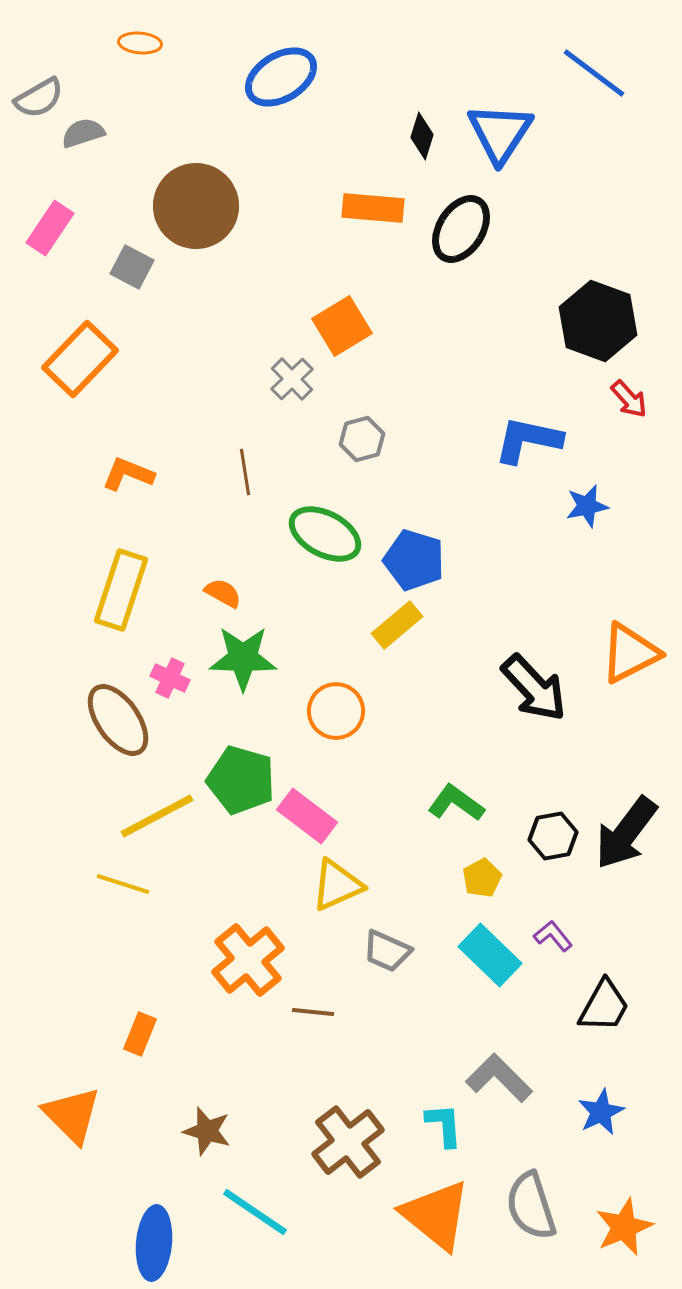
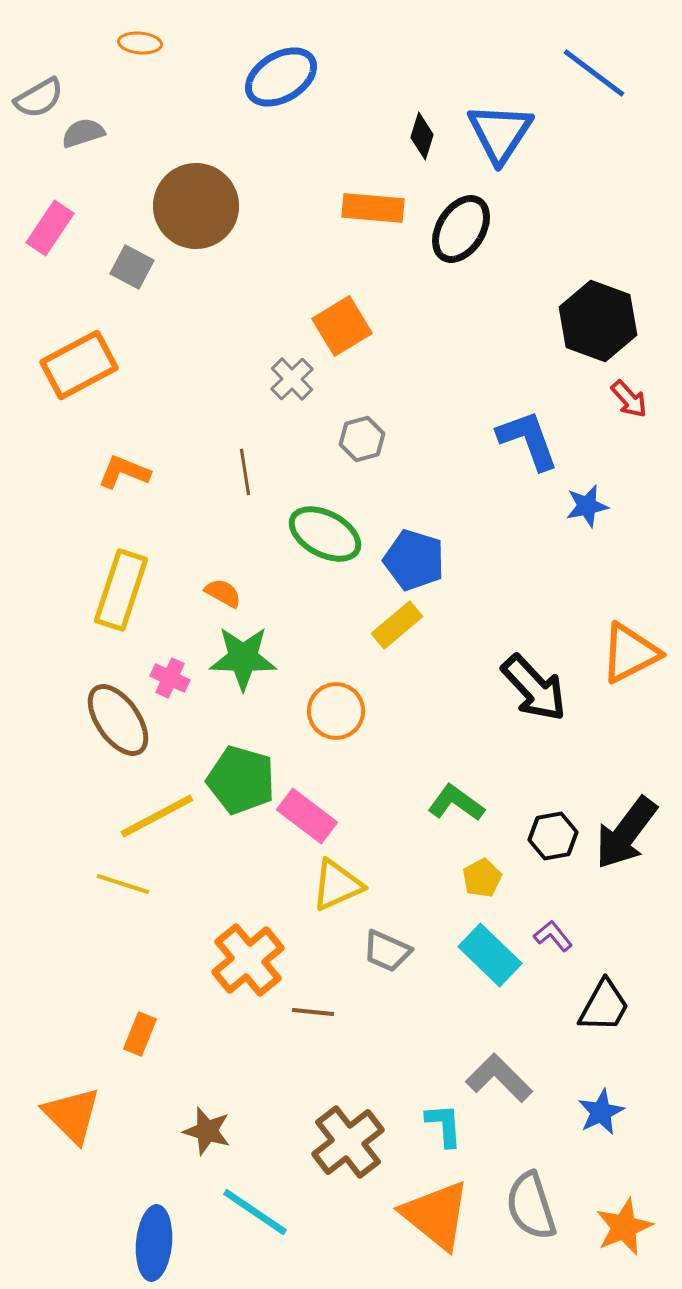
orange rectangle at (80, 359): moved 1 px left, 6 px down; rotated 18 degrees clockwise
blue L-shape at (528, 440): rotated 58 degrees clockwise
orange L-shape at (128, 474): moved 4 px left, 2 px up
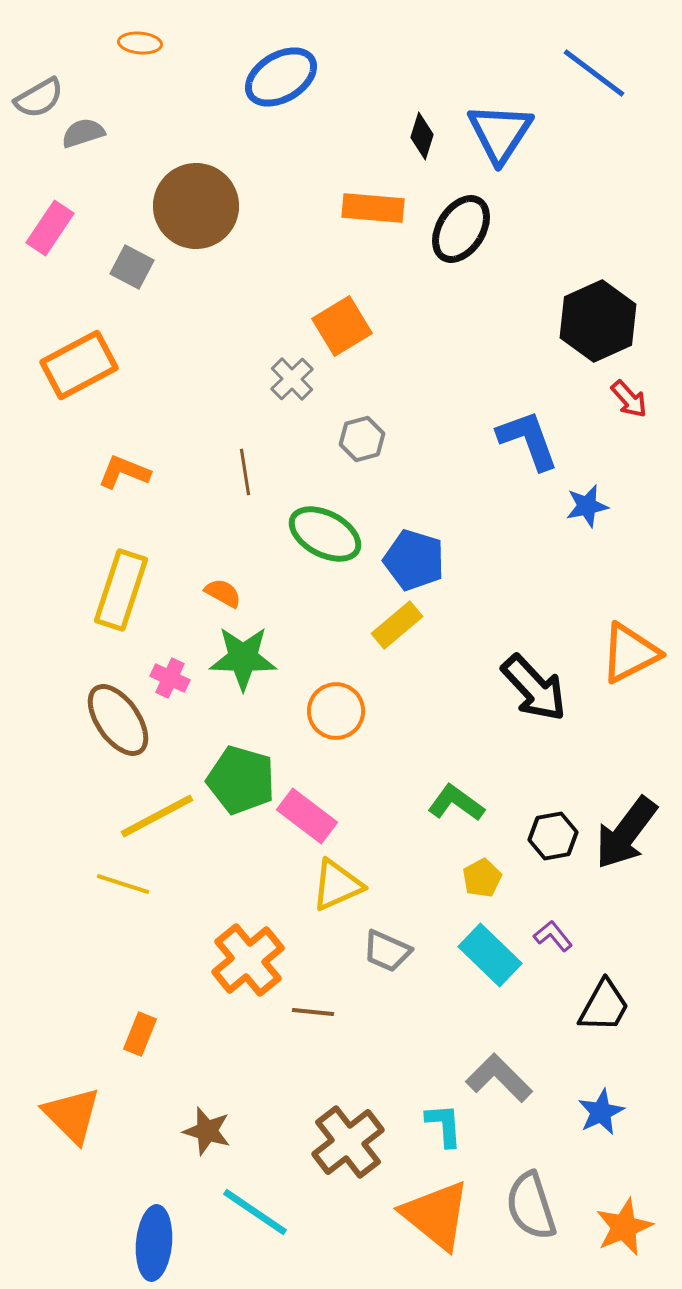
black hexagon at (598, 321): rotated 16 degrees clockwise
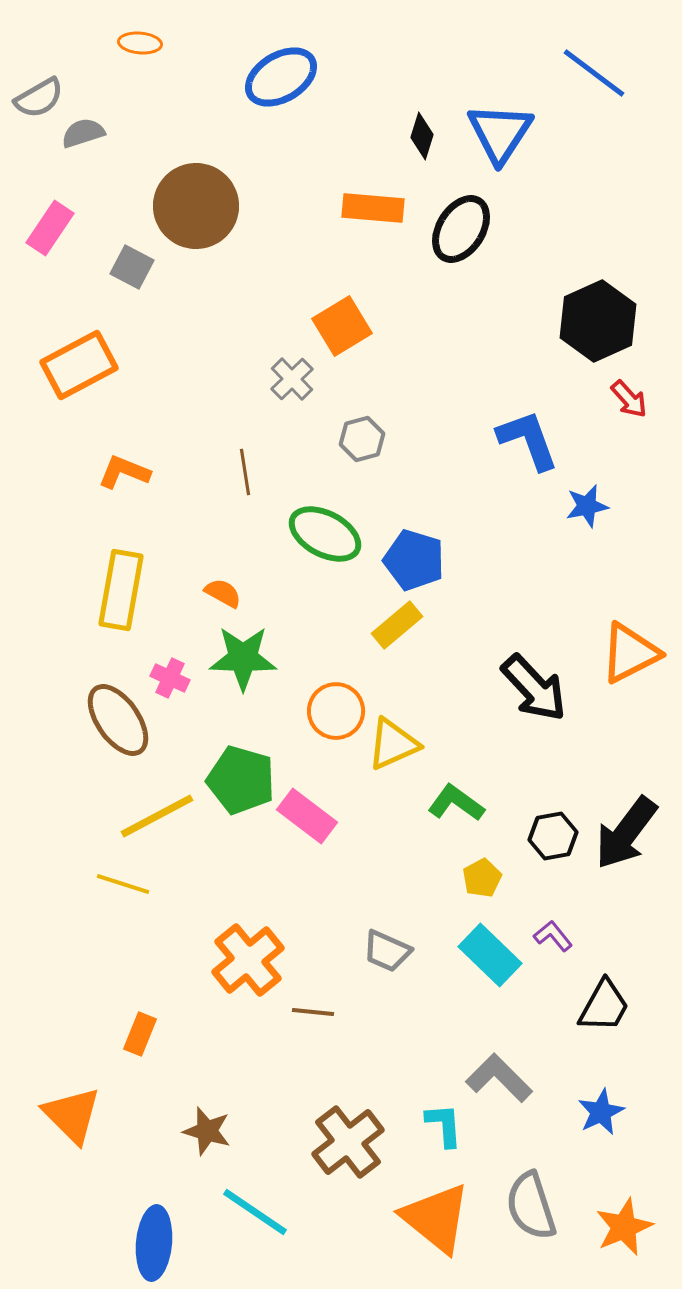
yellow rectangle at (121, 590): rotated 8 degrees counterclockwise
yellow triangle at (337, 885): moved 56 px right, 141 px up
orange triangle at (436, 1215): moved 3 px down
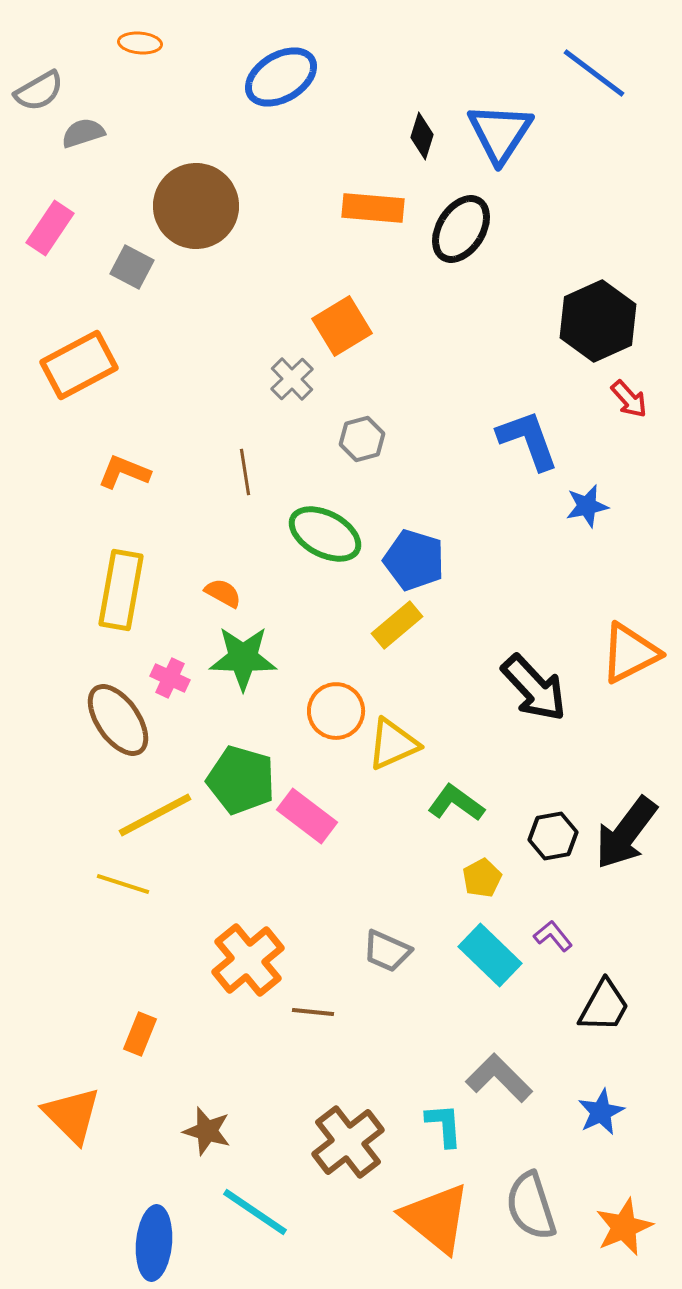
gray semicircle at (39, 98): moved 7 px up
yellow line at (157, 816): moved 2 px left, 1 px up
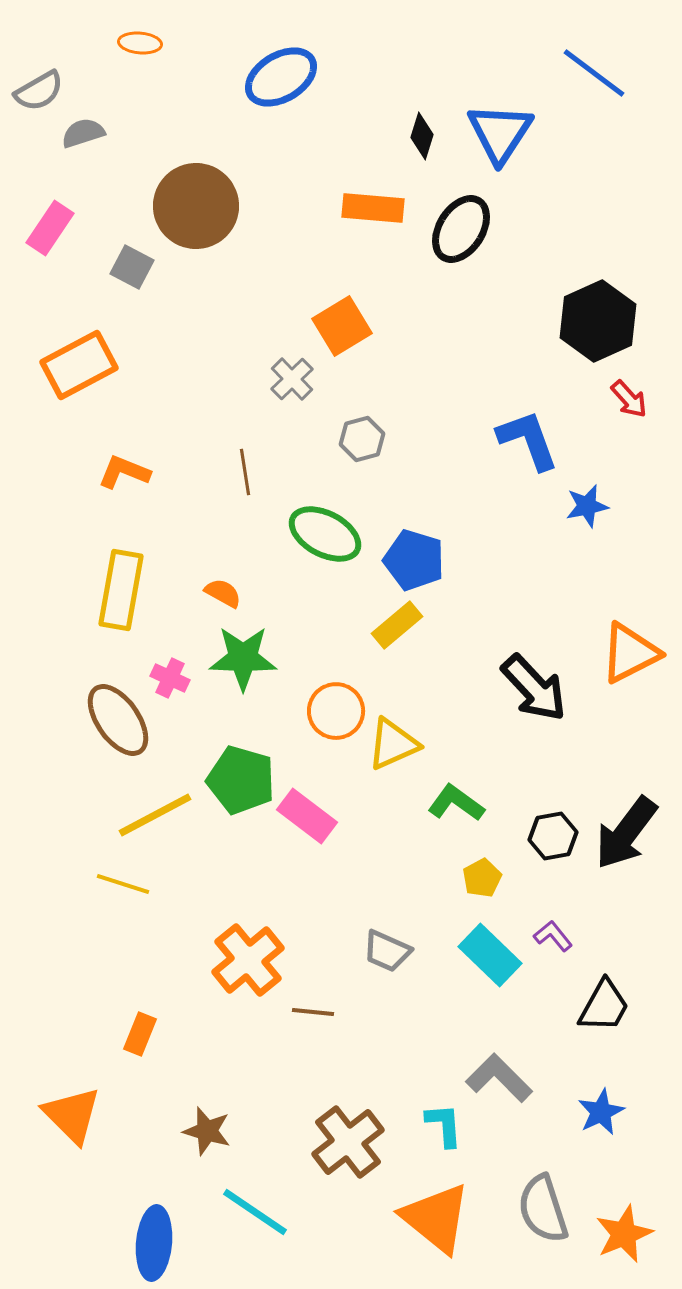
gray semicircle at (531, 1206): moved 12 px right, 3 px down
orange star at (624, 1227): moved 7 px down
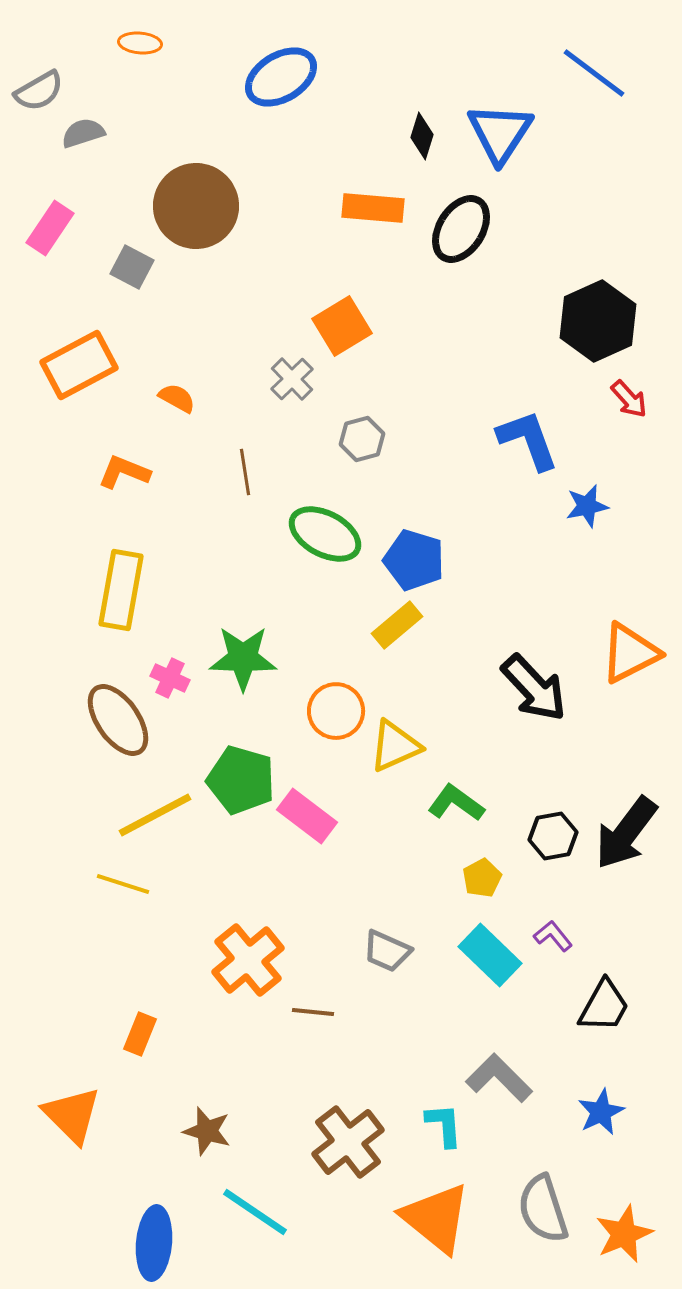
orange semicircle at (223, 593): moved 46 px left, 195 px up
yellow triangle at (393, 744): moved 2 px right, 2 px down
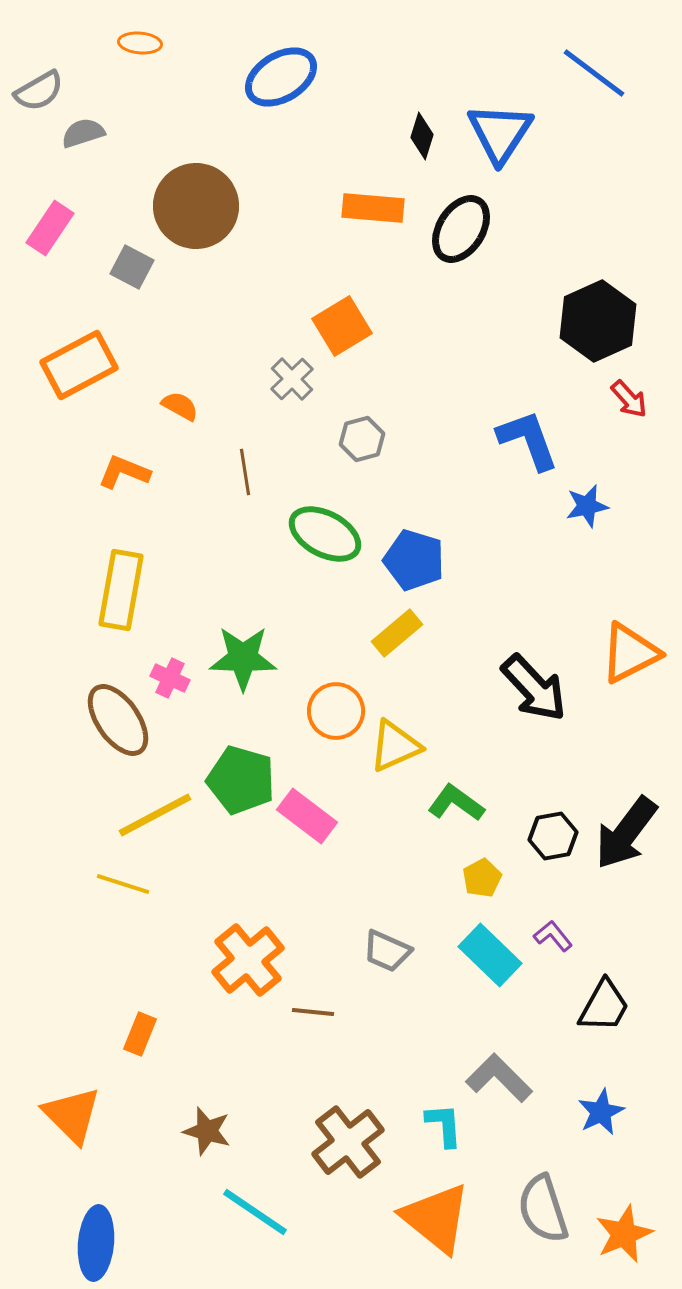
orange semicircle at (177, 398): moved 3 px right, 8 px down
yellow rectangle at (397, 625): moved 8 px down
blue ellipse at (154, 1243): moved 58 px left
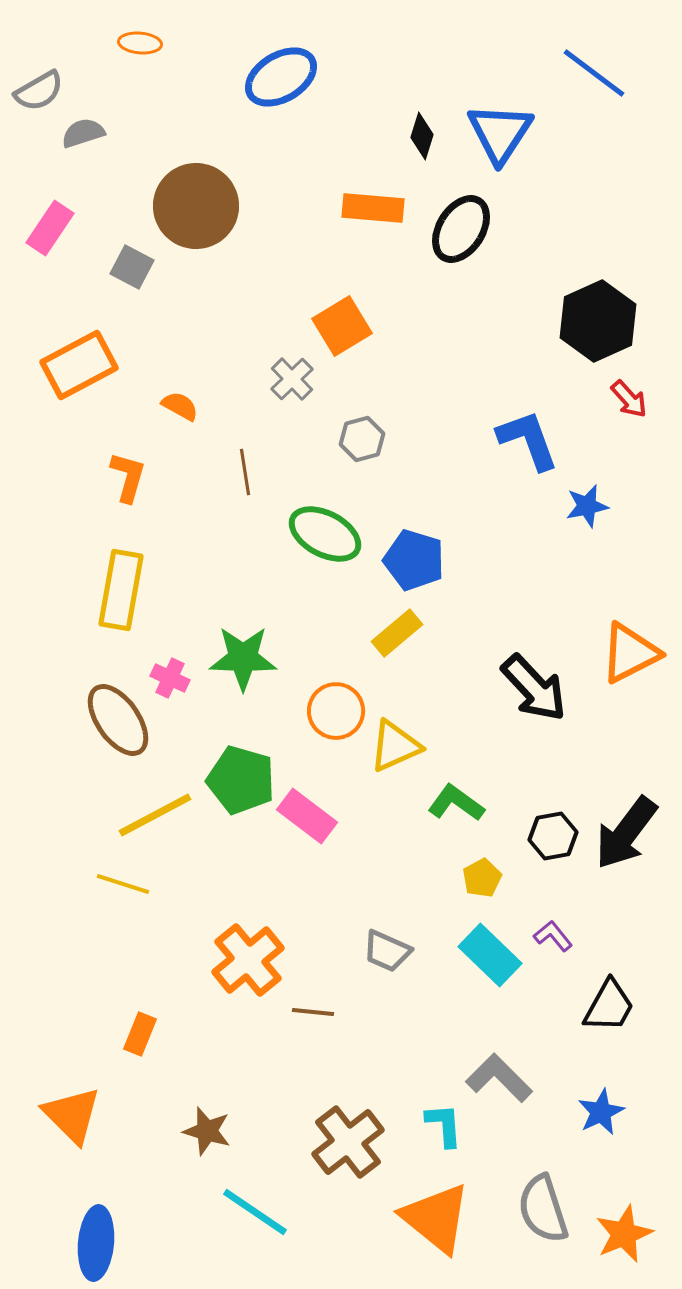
orange L-shape at (124, 472): moved 4 px right, 5 px down; rotated 84 degrees clockwise
black trapezoid at (604, 1006): moved 5 px right
